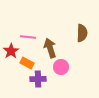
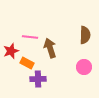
brown semicircle: moved 3 px right, 2 px down
pink line: moved 2 px right
red star: rotated 14 degrees clockwise
pink circle: moved 23 px right
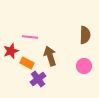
brown arrow: moved 8 px down
pink circle: moved 1 px up
purple cross: rotated 35 degrees counterclockwise
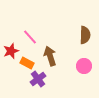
pink line: rotated 42 degrees clockwise
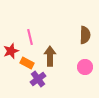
pink line: rotated 28 degrees clockwise
brown arrow: rotated 18 degrees clockwise
pink circle: moved 1 px right, 1 px down
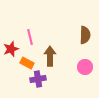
red star: moved 2 px up
purple cross: rotated 28 degrees clockwise
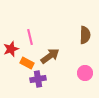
brown arrow: rotated 54 degrees clockwise
pink circle: moved 6 px down
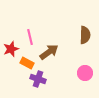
brown arrow: moved 1 px left, 4 px up
purple cross: rotated 28 degrees clockwise
